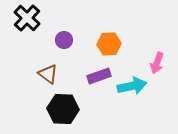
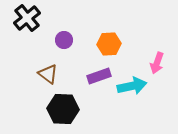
black cross: rotated 8 degrees clockwise
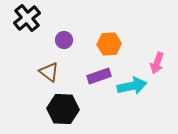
brown triangle: moved 1 px right, 2 px up
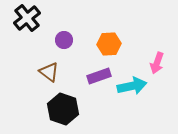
black hexagon: rotated 16 degrees clockwise
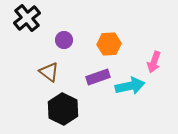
pink arrow: moved 3 px left, 1 px up
purple rectangle: moved 1 px left, 1 px down
cyan arrow: moved 2 px left
black hexagon: rotated 8 degrees clockwise
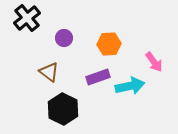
purple circle: moved 2 px up
pink arrow: rotated 55 degrees counterclockwise
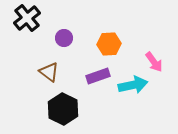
purple rectangle: moved 1 px up
cyan arrow: moved 3 px right, 1 px up
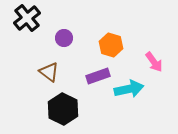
orange hexagon: moved 2 px right, 1 px down; rotated 20 degrees clockwise
cyan arrow: moved 4 px left, 4 px down
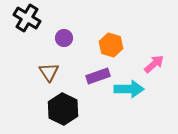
black cross: rotated 20 degrees counterclockwise
pink arrow: moved 2 px down; rotated 95 degrees counterclockwise
brown triangle: rotated 20 degrees clockwise
cyan arrow: rotated 12 degrees clockwise
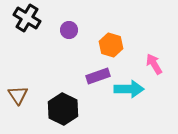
purple circle: moved 5 px right, 8 px up
pink arrow: rotated 80 degrees counterclockwise
brown triangle: moved 31 px left, 23 px down
